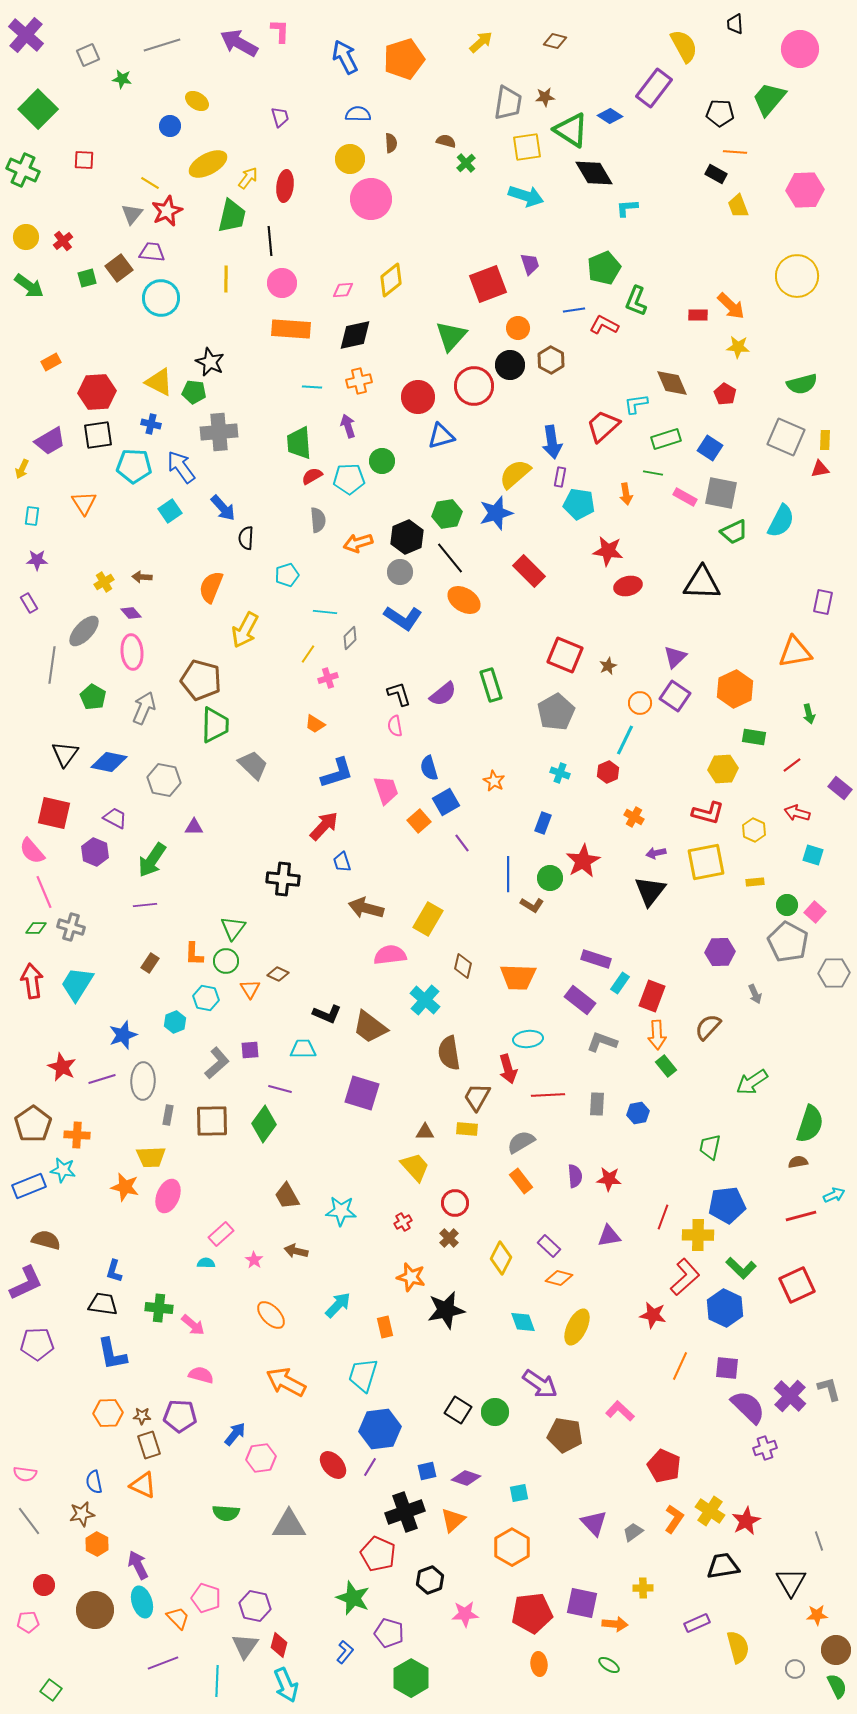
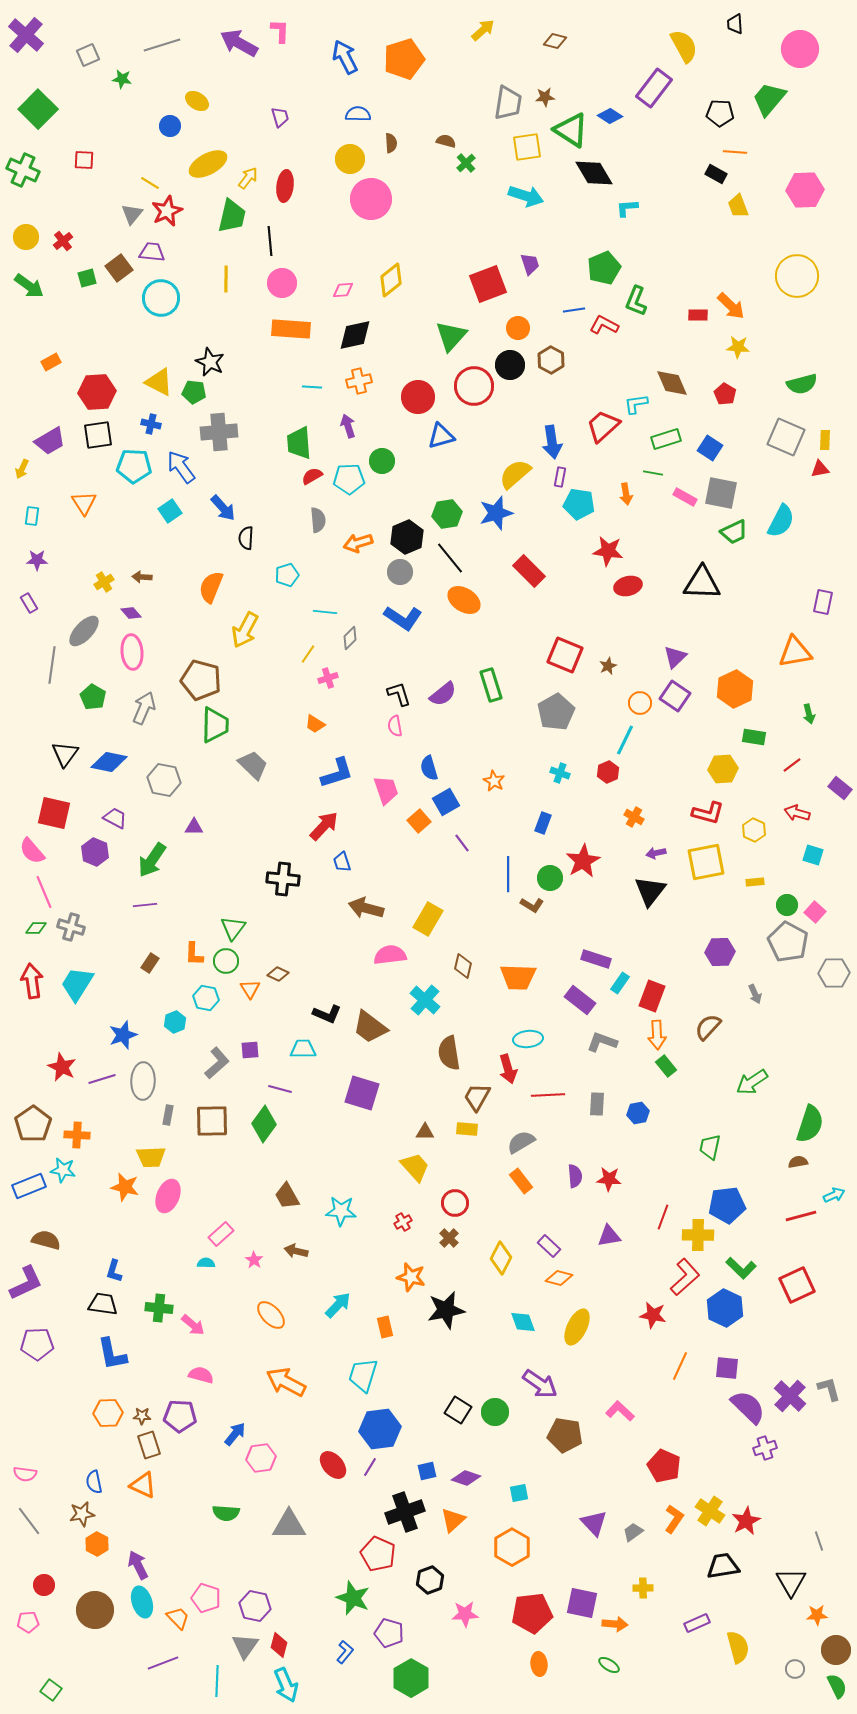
yellow arrow at (481, 42): moved 2 px right, 12 px up
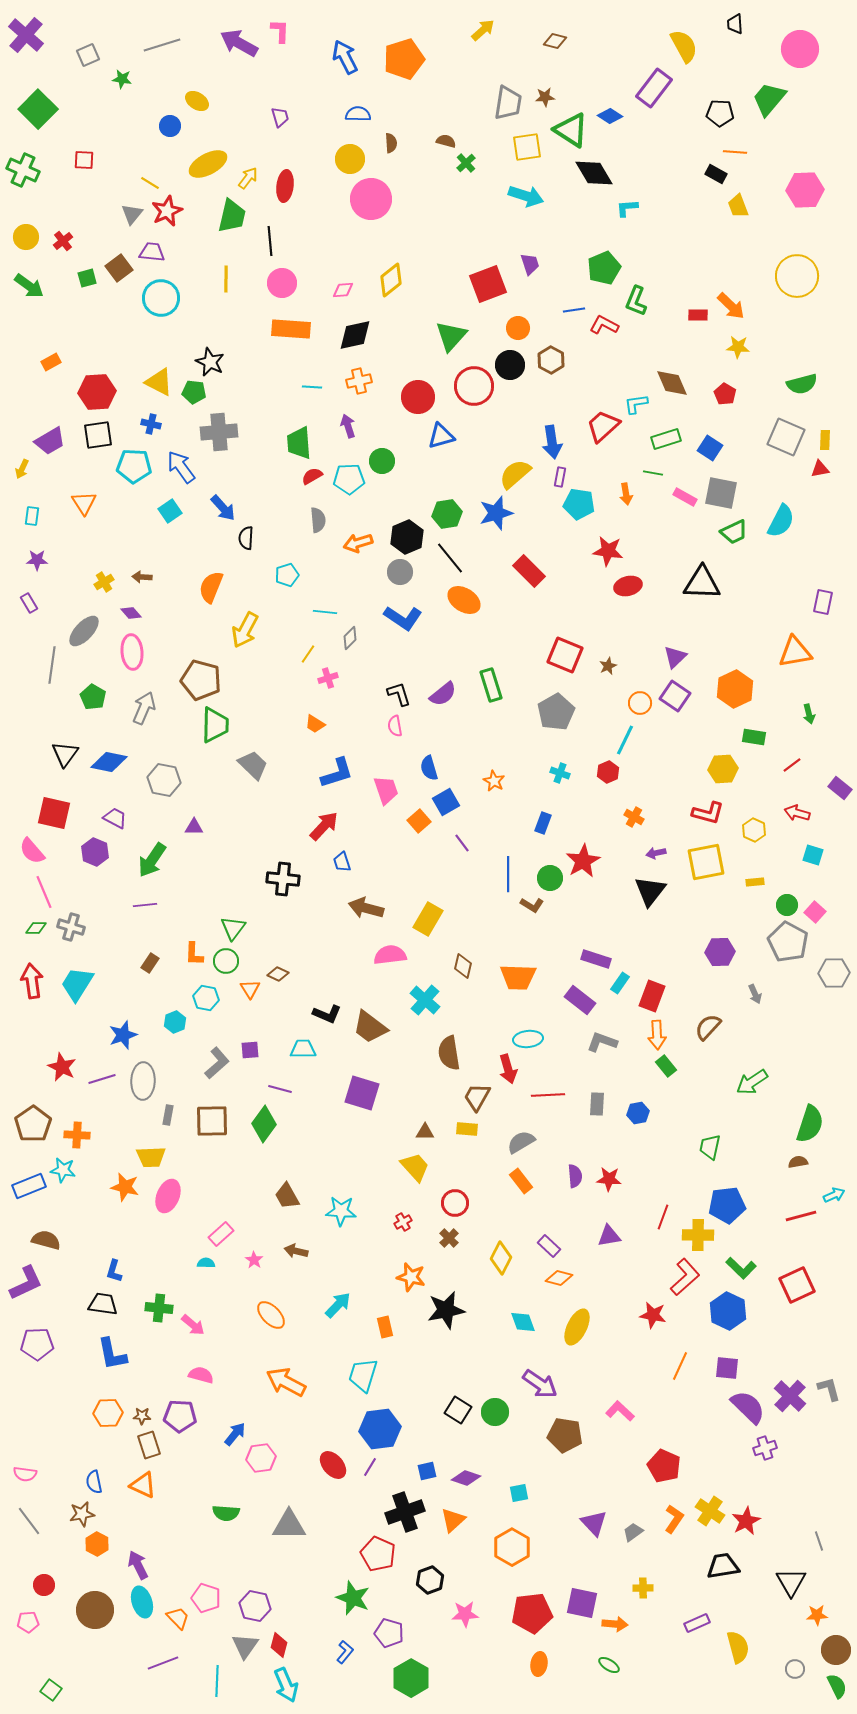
blue hexagon at (725, 1308): moved 3 px right, 3 px down
orange ellipse at (539, 1664): rotated 15 degrees clockwise
